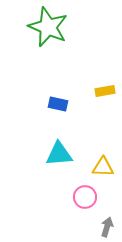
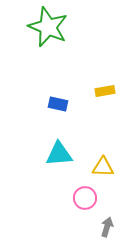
pink circle: moved 1 px down
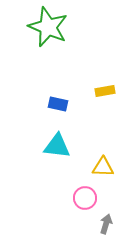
cyan triangle: moved 2 px left, 8 px up; rotated 12 degrees clockwise
gray arrow: moved 1 px left, 3 px up
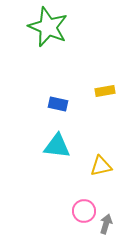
yellow triangle: moved 2 px left, 1 px up; rotated 15 degrees counterclockwise
pink circle: moved 1 px left, 13 px down
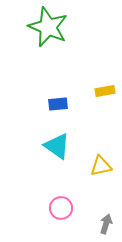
blue rectangle: rotated 18 degrees counterclockwise
cyan triangle: rotated 28 degrees clockwise
pink circle: moved 23 px left, 3 px up
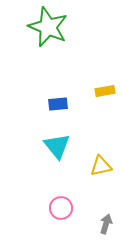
cyan triangle: rotated 16 degrees clockwise
